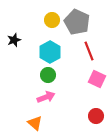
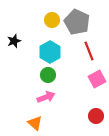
black star: moved 1 px down
pink square: rotated 36 degrees clockwise
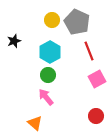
pink arrow: rotated 108 degrees counterclockwise
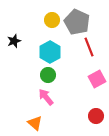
red line: moved 4 px up
